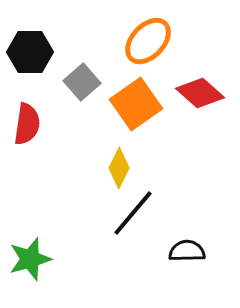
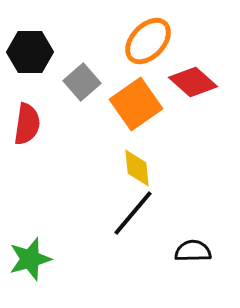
red diamond: moved 7 px left, 11 px up
yellow diamond: moved 18 px right; rotated 33 degrees counterclockwise
black semicircle: moved 6 px right
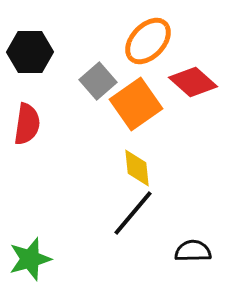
gray square: moved 16 px right, 1 px up
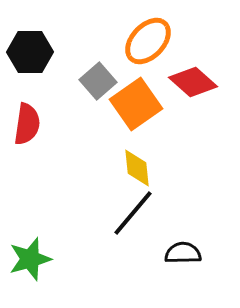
black semicircle: moved 10 px left, 2 px down
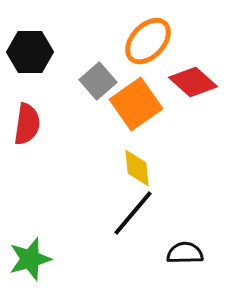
black semicircle: moved 2 px right
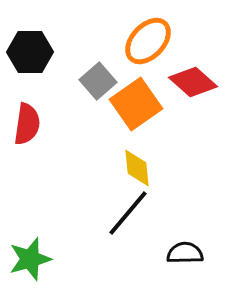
black line: moved 5 px left
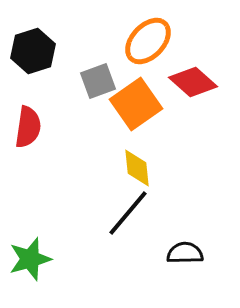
black hexagon: moved 3 px right, 1 px up; rotated 18 degrees counterclockwise
gray square: rotated 21 degrees clockwise
red semicircle: moved 1 px right, 3 px down
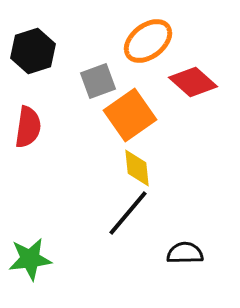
orange ellipse: rotated 9 degrees clockwise
orange square: moved 6 px left, 11 px down
green star: rotated 9 degrees clockwise
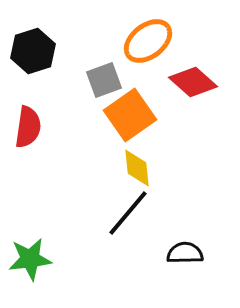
gray square: moved 6 px right, 1 px up
